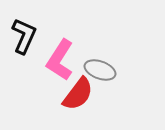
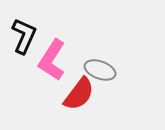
pink L-shape: moved 8 px left
red semicircle: moved 1 px right
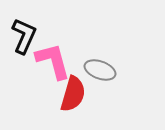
pink L-shape: moved 1 px right, 1 px down; rotated 132 degrees clockwise
red semicircle: moved 6 px left; rotated 21 degrees counterclockwise
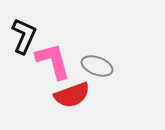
gray ellipse: moved 3 px left, 4 px up
red semicircle: moved 1 px left, 1 px down; rotated 54 degrees clockwise
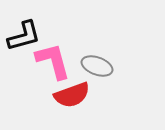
black L-shape: rotated 51 degrees clockwise
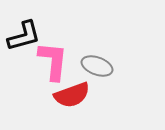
pink L-shape: rotated 21 degrees clockwise
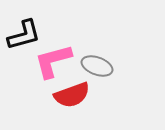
black L-shape: moved 1 px up
pink L-shape: rotated 111 degrees counterclockwise
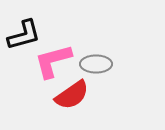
gray ellipse: moved 1 px left, 2 px up; rotated 20 degrees counterclockwise
red semicircle: rotated 15 degrees counterclockwise
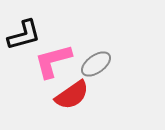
gray ellipse: rotated 36 degrees counterclockwise
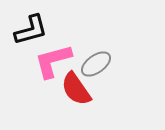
black L-shape: moved 7 px right, 5 px up
red semicircle: moved 4 px right, 6 px up; rotated 90 degrees clockwise
